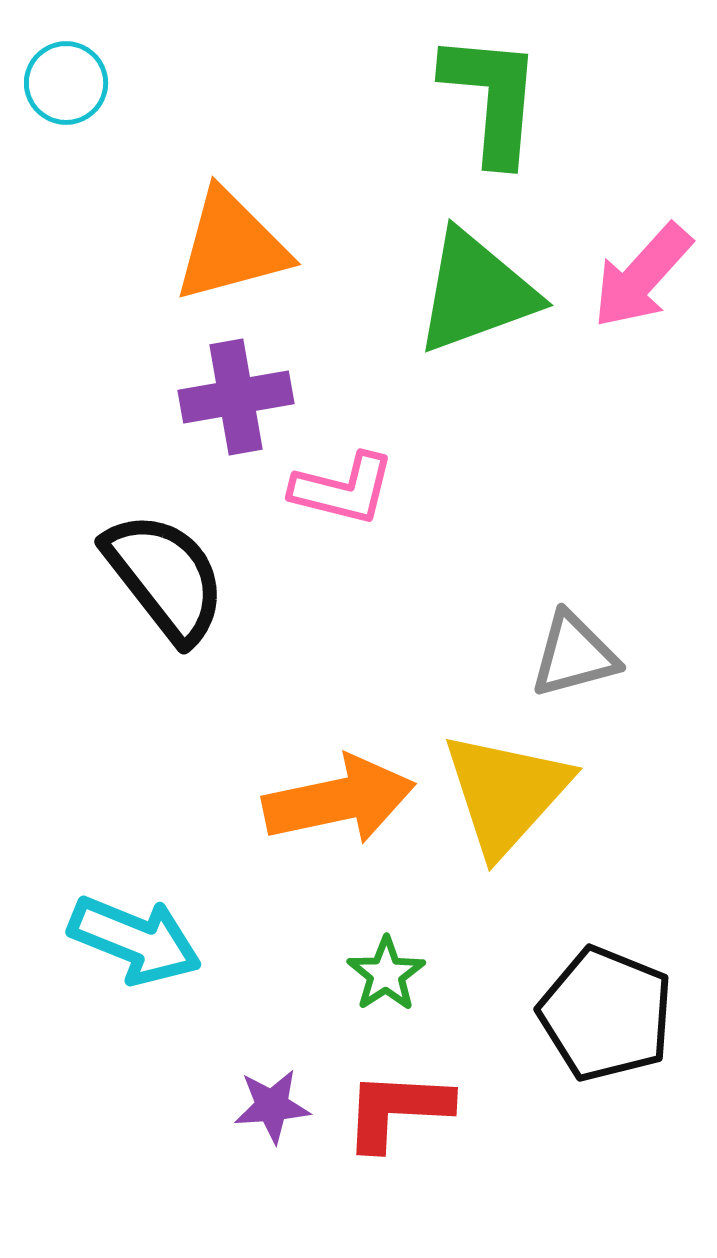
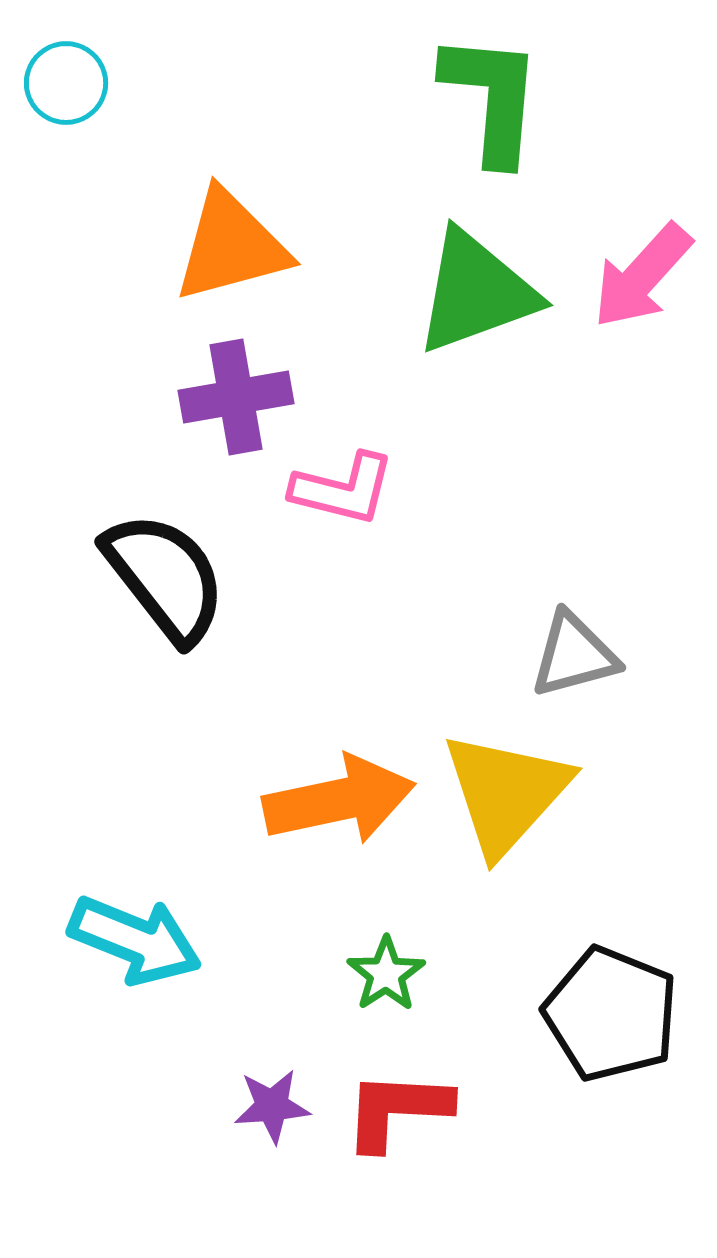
black pentagon: moved 5 px right
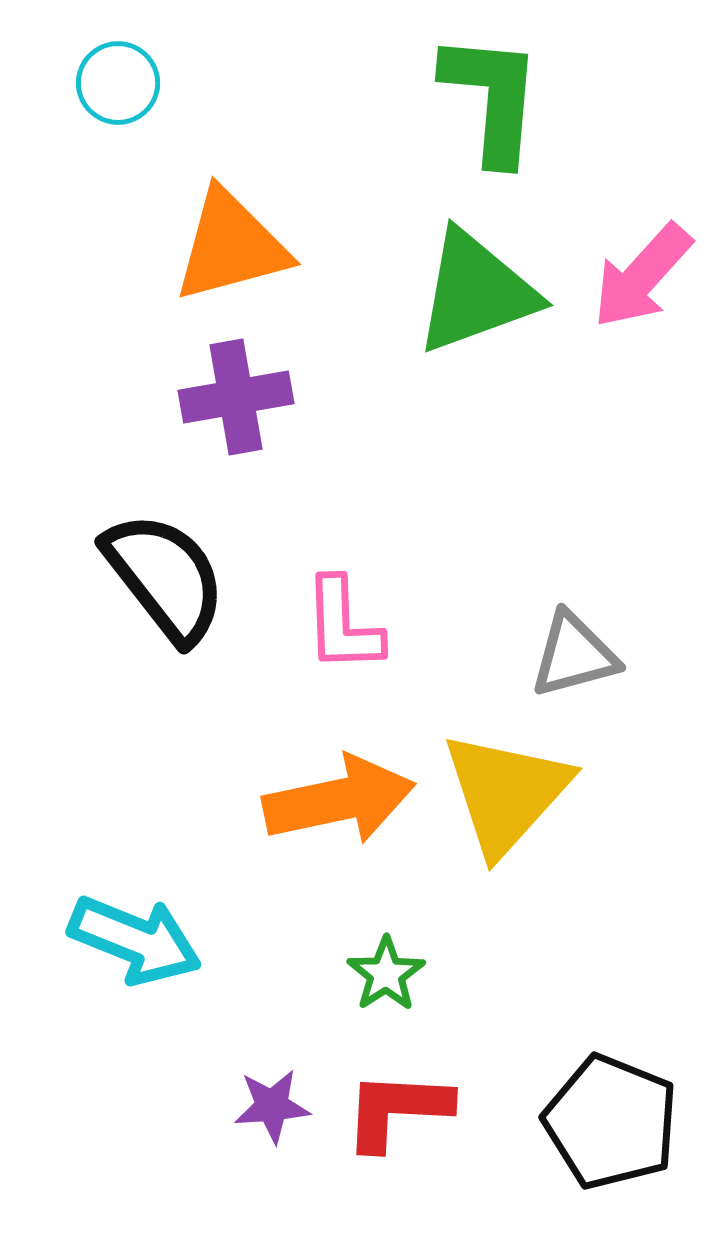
cyan circle: moved 52 px right
pink L-shape: moved 136 px down; rotated 74 degrees clockwise
black pentagon: moved 108 px down
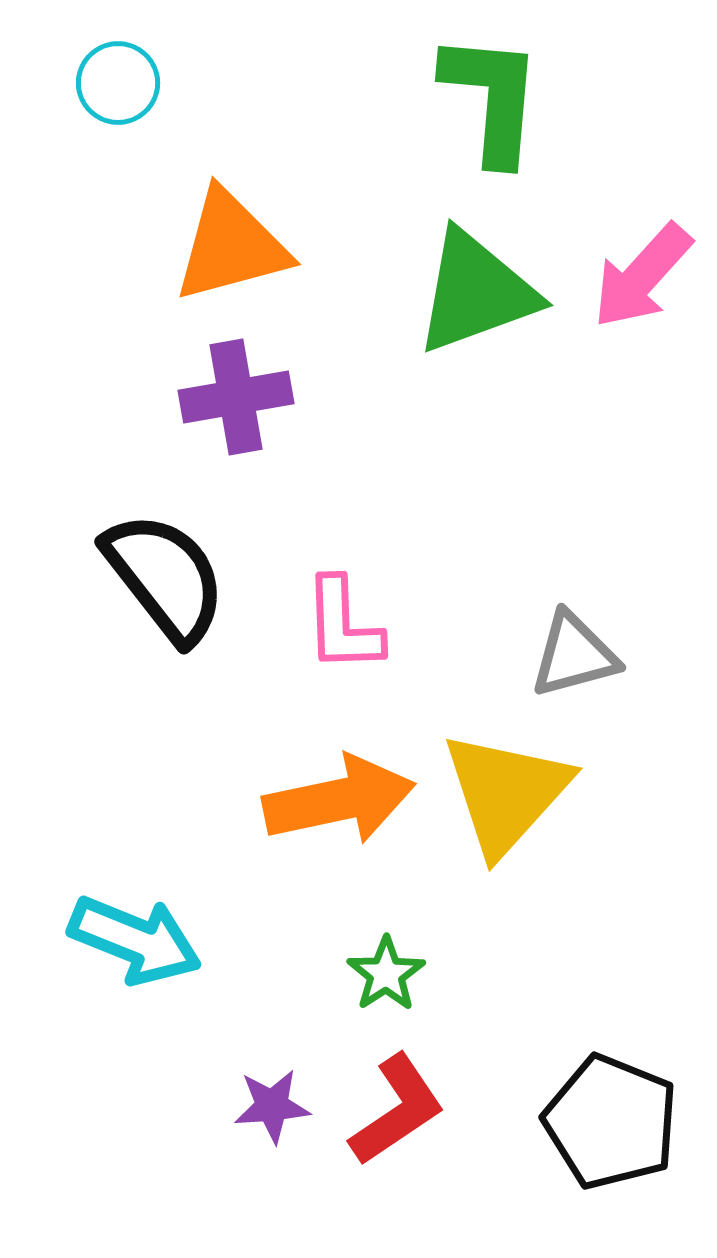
red L-shape: rotated 143 degrees clockwise
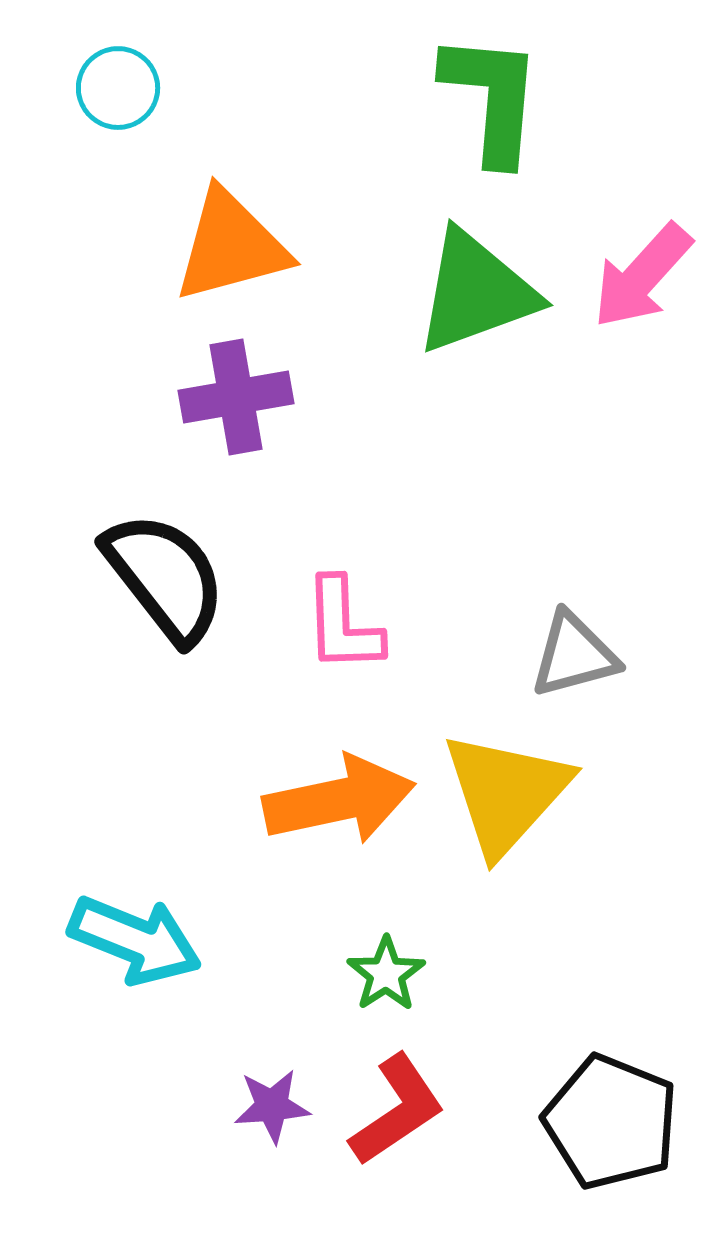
cyan circle: moved 5 px down
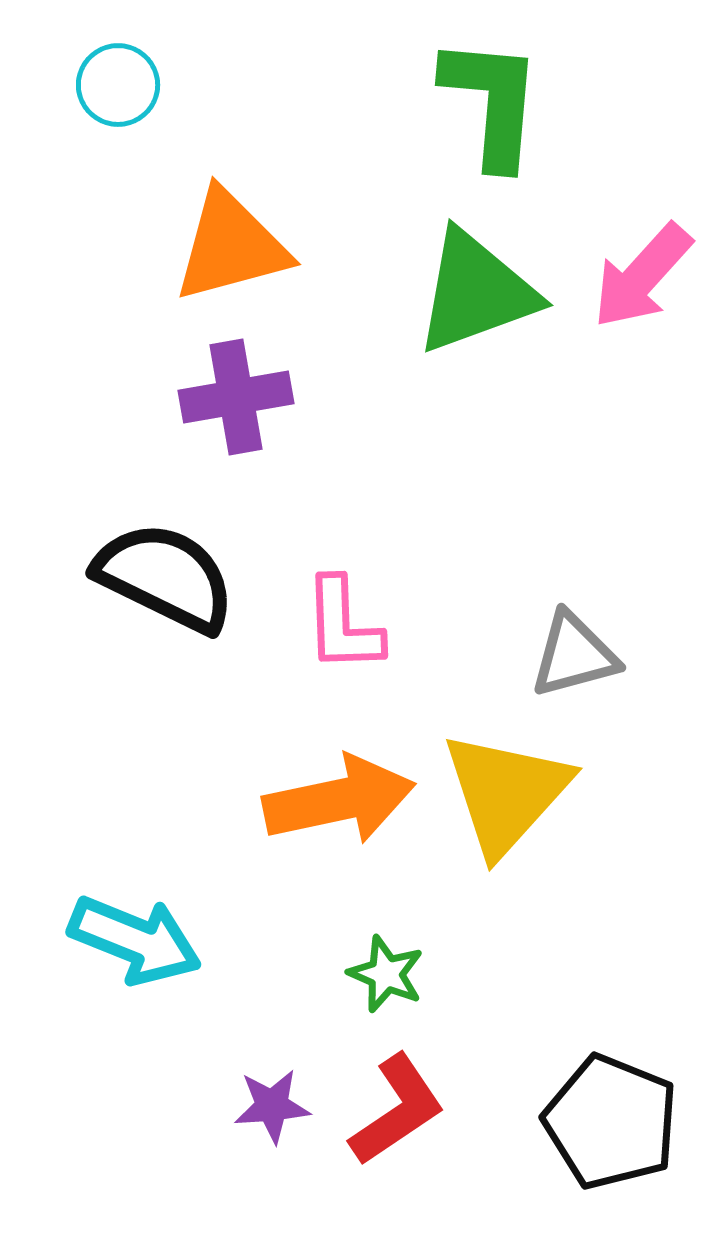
cyan circle: moved 3 px up
green L-shape: moved 4 px down
black semicircle: rotated 26 degrees counterclockwise
green star: rotated 16 degrees counterclockwise
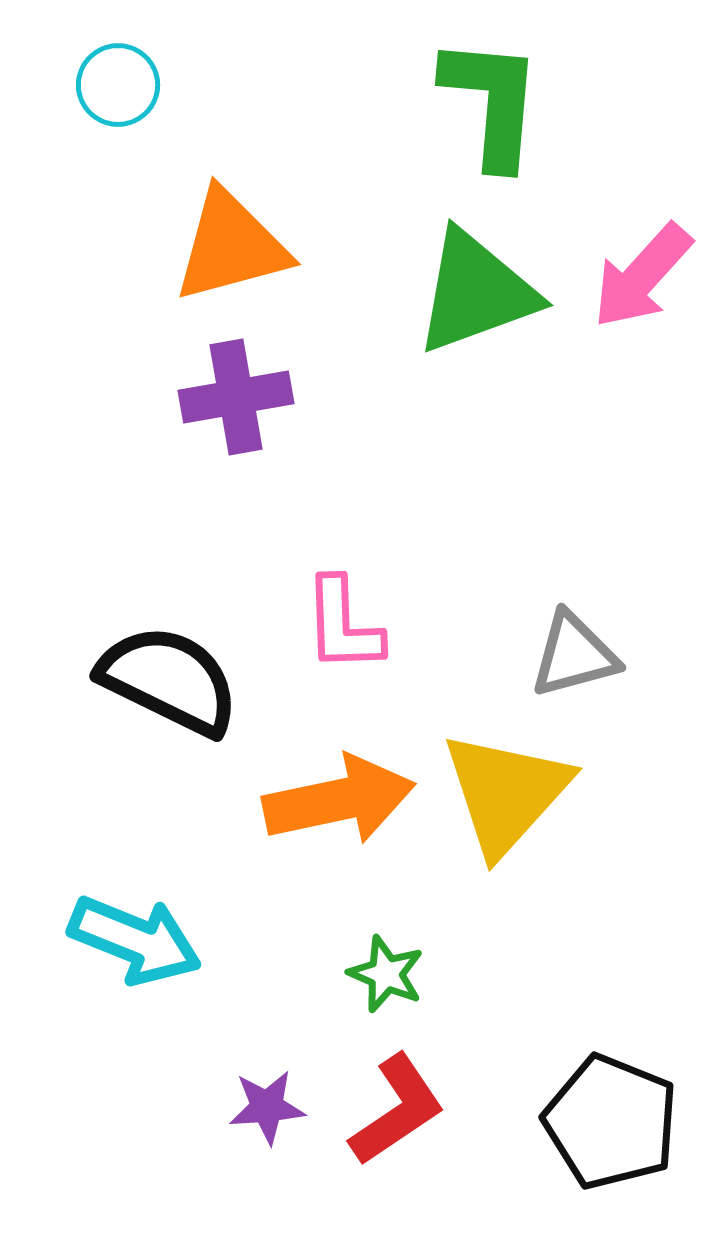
black semicircle: moved 4 px right, 103 px down
purple star: moved 5 px left, 1 px down
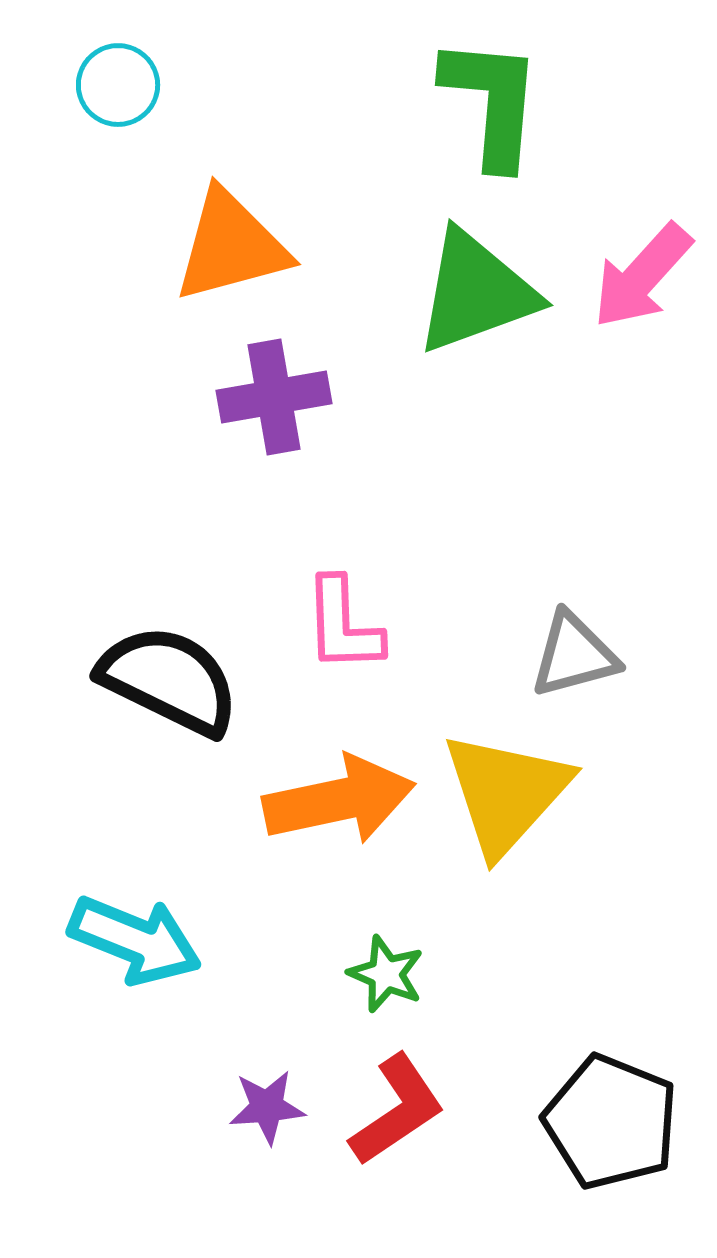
purple cross: moved 38 px right
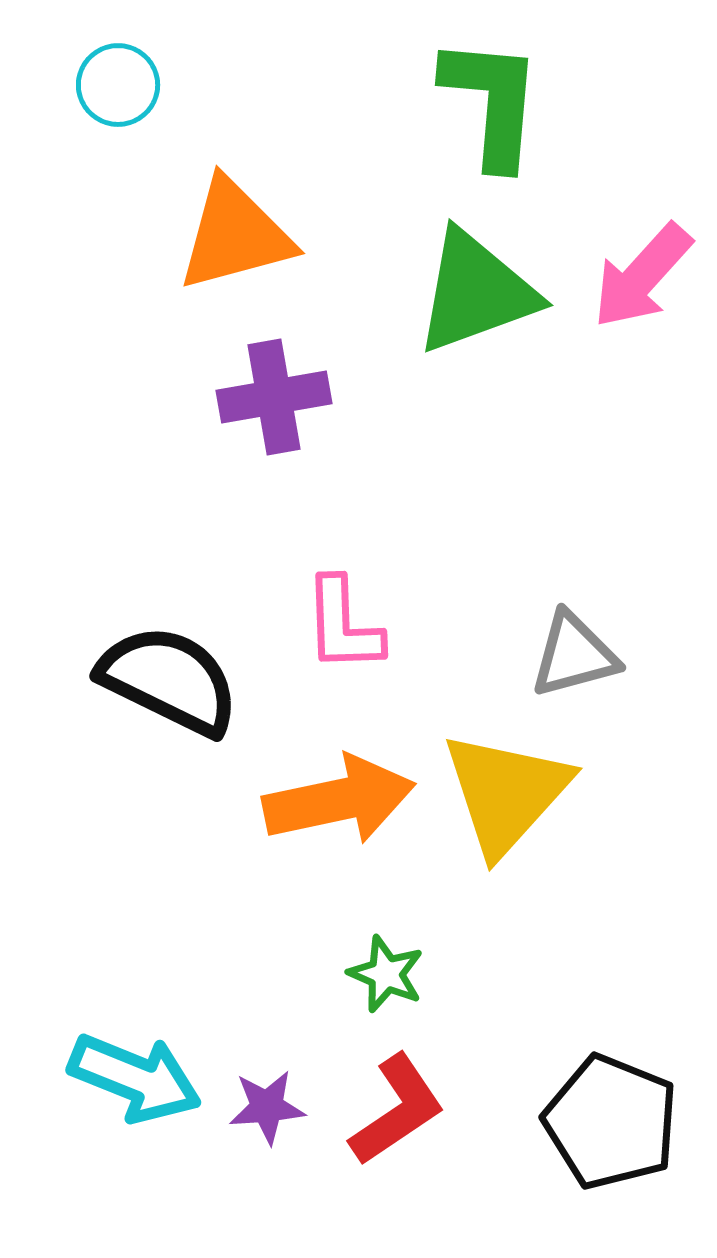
orange triangle: moved 4 px right, 11 px up
cyan arrow: moved 138 px down
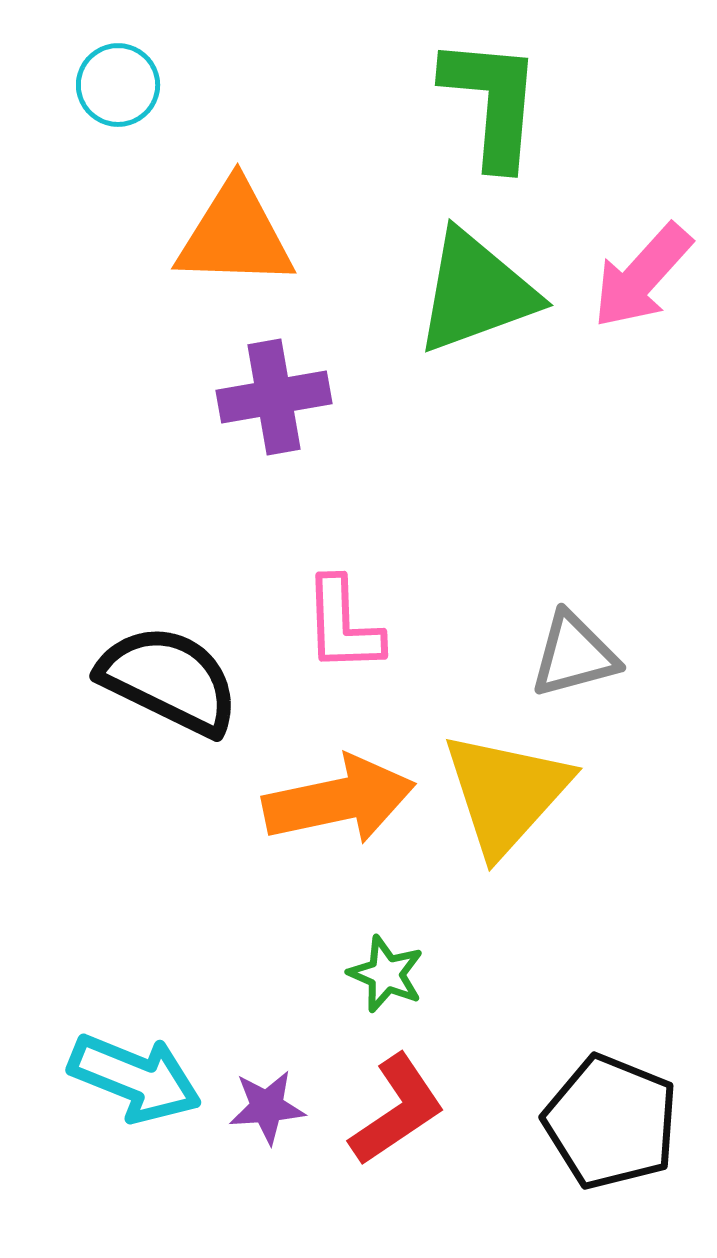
orange triangle: rotated 17 degrees clockwise
